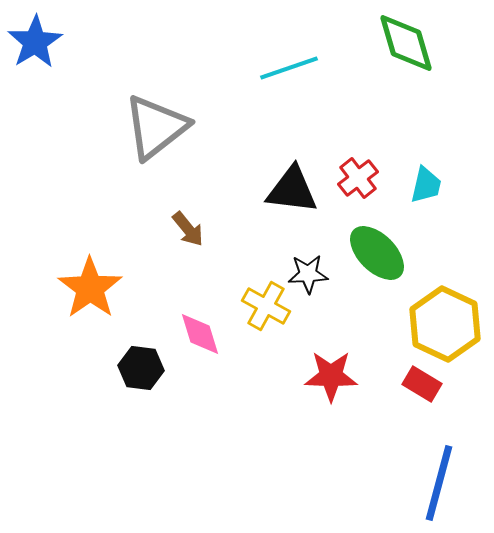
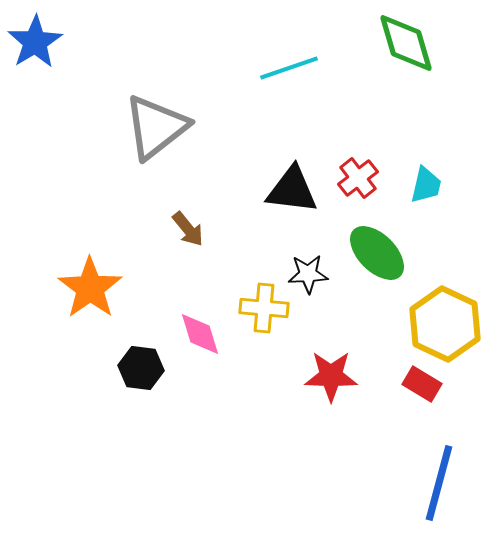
yellow cross: moved 2 px left, 2 px down; rotated 24 degrees counterclockwise
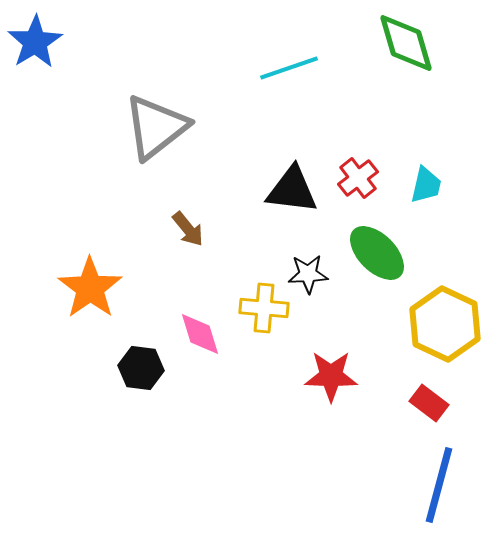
red rectangle: moved 7 px right, 19 px down; rotated 6 degrees clockwise
blue line: moved 2 px down
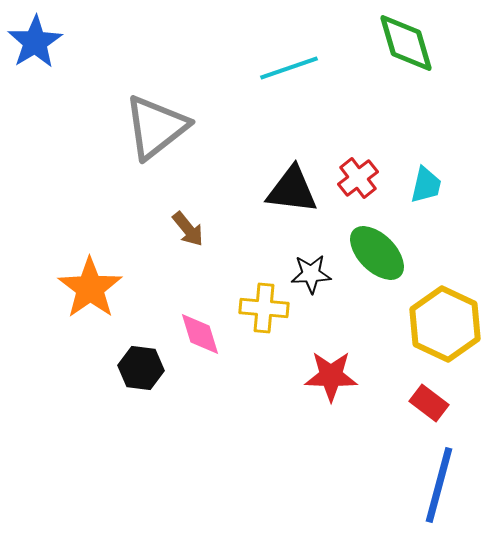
black star: moved 3 px right
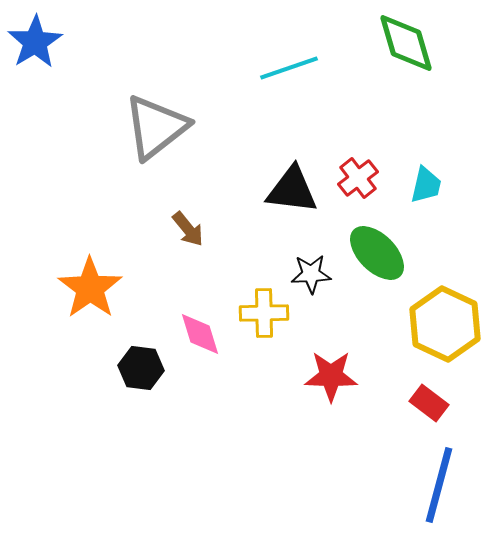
yellow cross: moved 5 px down; rotated 6 degrees counterclockwise
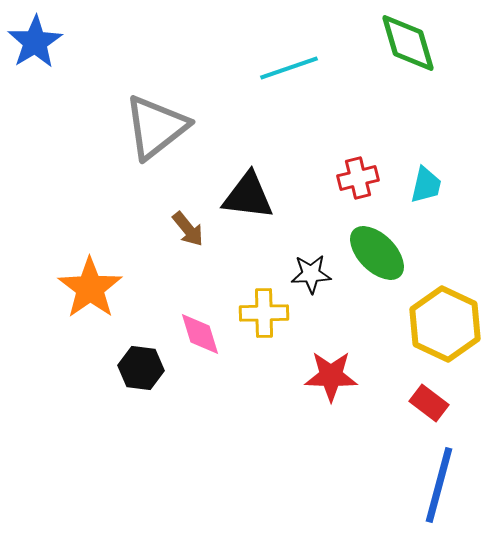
green diamond: moved 2 px right
red cross: rotated 24 degrees clockwise
black triangle: moved 44 px left, 6 px down
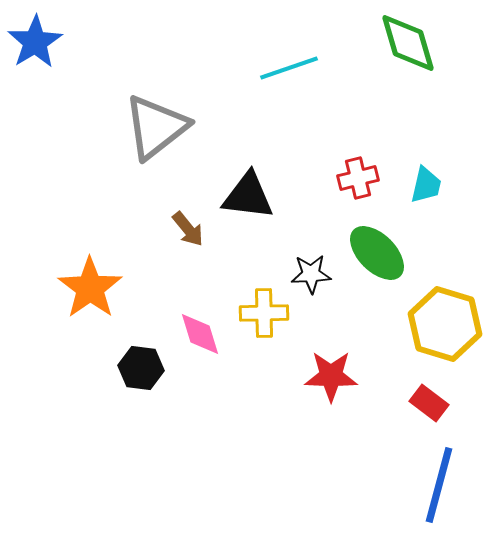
yellow hexagon: rotated 8 degrees counterclockwise
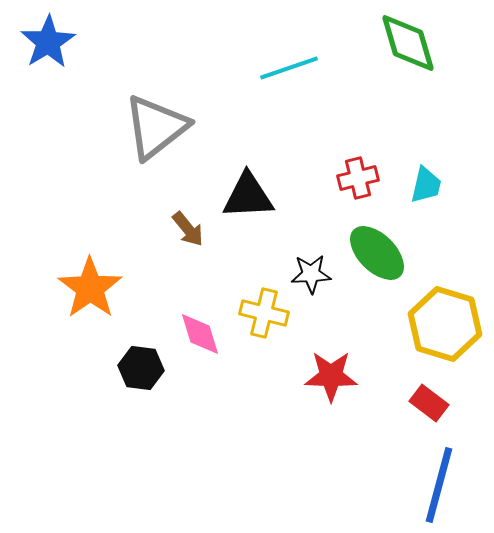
blue star: moved 13 px right
black triangle: rotated 10 degrees counterclockwise
yellow cross: rotated 15 degrees clockwise
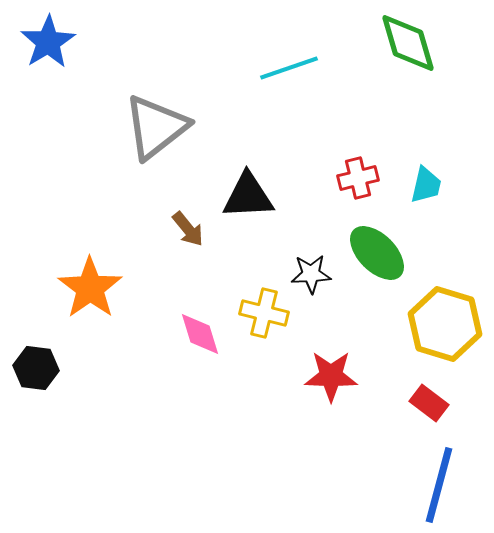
black hexagon: moved 105 px left
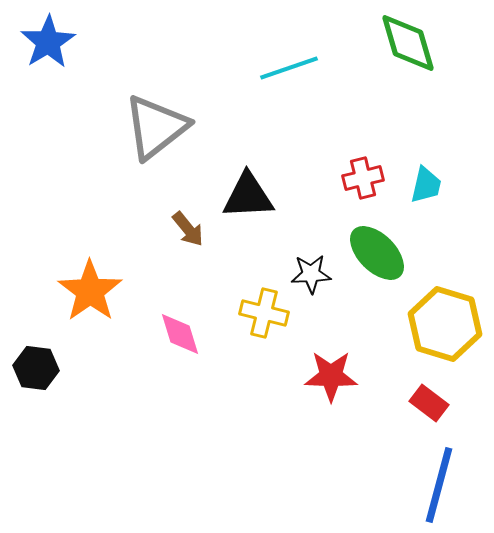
red cross: moved 5 px right
orange star: moved 3 px down
pink diamond: moved 20 px left
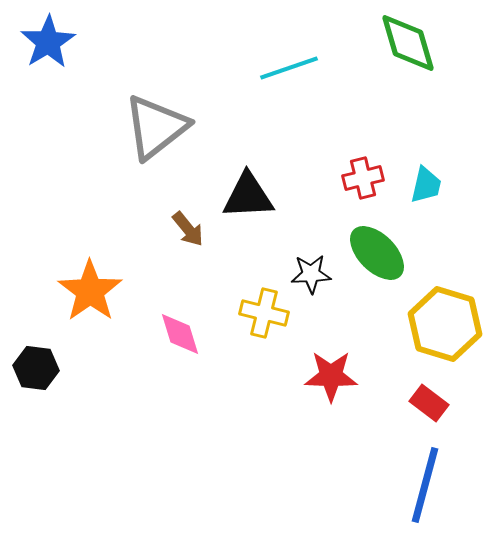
blue line: moved 14 px left
